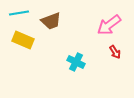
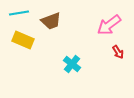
red arrow: moved 3 px right
cyan cross: moved 4 px left, 2 px down; rotated 12 degrees clockwise
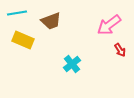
cyan line: moved 2 px left
red arrow: moved 2 px right, 2 px up
cyan cross: rotated 12 degrees clockwise
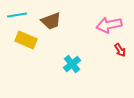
cyan line: moved 2 px down
pink arrow: rotated 25 degrees clockwise
yellow rectangle: moved 3 px right
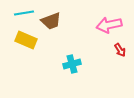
cyan line: moved 7 px right, 2 px up
cyan cross: rotated 24 degrees clockwise
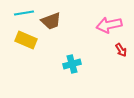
red arrow: moved 1 px right
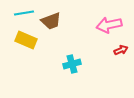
red arrow: rotated 80 degrees counterclockwise
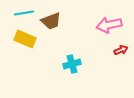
yellow rectangle: moved 1 px left, 1 px up
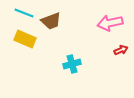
cyan line: rotated 30 degrees clockwise
pink arrow: moved 1 px right, 2 px up
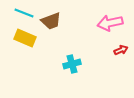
yellow rectangle: moved 1 px up
